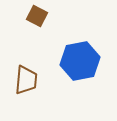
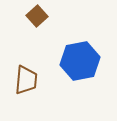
brown square: rotated 20 degrees clockwise
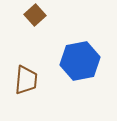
brown square: moved 2 px left, 1 px up
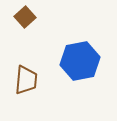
brown square: moved 10 px left, 2 px down
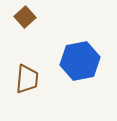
brown trapezoid: moved 1 px right, 1 px up
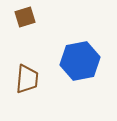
brown square: rotated 25 degrees clockwise
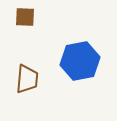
brown square: rotated 20 degrees clockwise
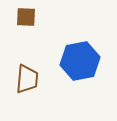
brown square: moved 1 px right
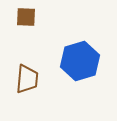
blue hexagon: rotated 6 degrees counterclockwise
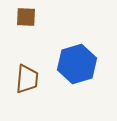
blue hexagon: moved 3 px left, 3 px down
